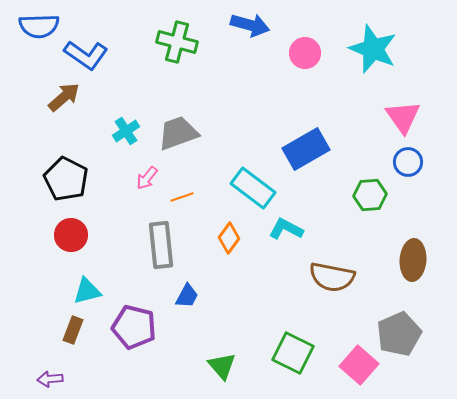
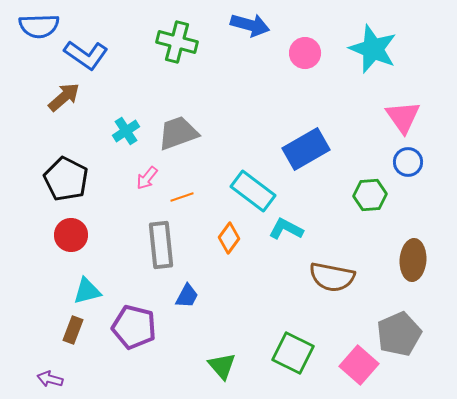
cyan rectangle: moved 3 px down
purple arrow: rotated 20 degrees clockwise
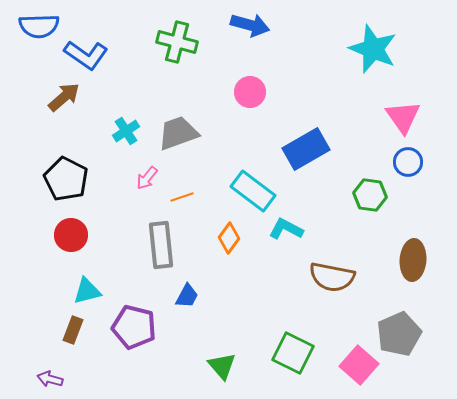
pink circle: moved 55 px left, 39 px down
green hexagon: rotated 12 degrees clockwise
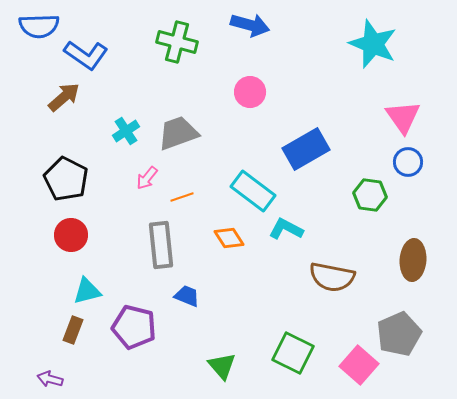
cyan star: moved 5 px up
orange diamond: rotated 68 degrees counterclockwise
blue trapezoid: rotated 96 degrees counterclockwise
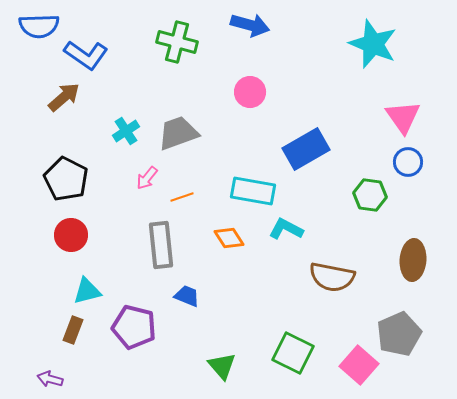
cyan rectangle: rotated 27 degrees counterclockwise
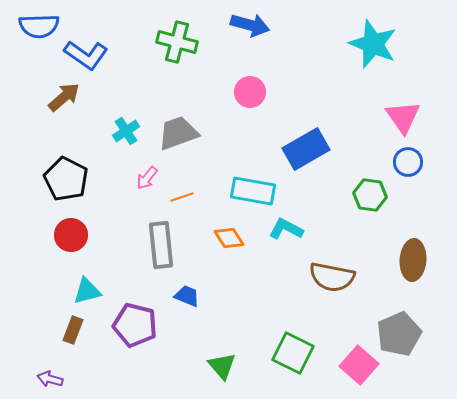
purple pentagon: moved 1 px right, 2 px up
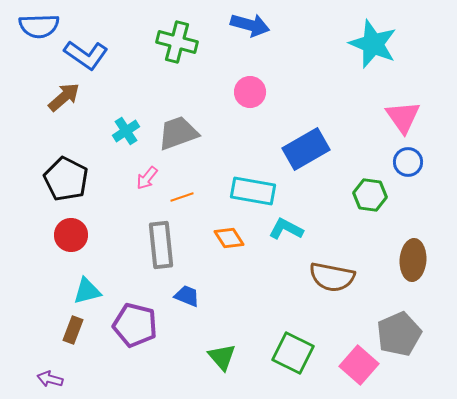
green triangle: moved 9 px up
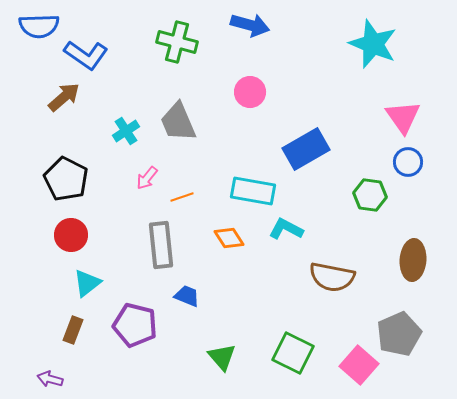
gray trapezoid: moved 11 px up; rotated 93 degrees counterclockwise
cyan triangle: moved 8 px up; rotated 24 degrees counterclockwise
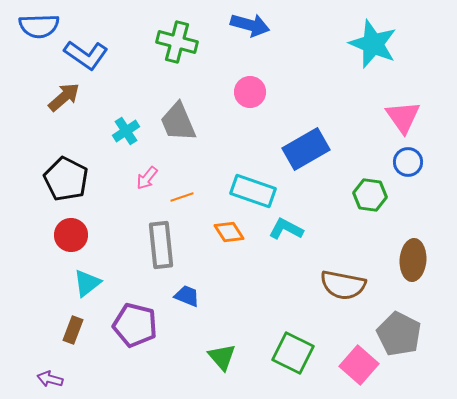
cyan rectangle: rotated 9 degrees clockwise
orange diamond: moved 6 px up
brown semicircle: moved 11 px right, 8 px down
gray pentagon: rotated 21 degrees counterclockwise
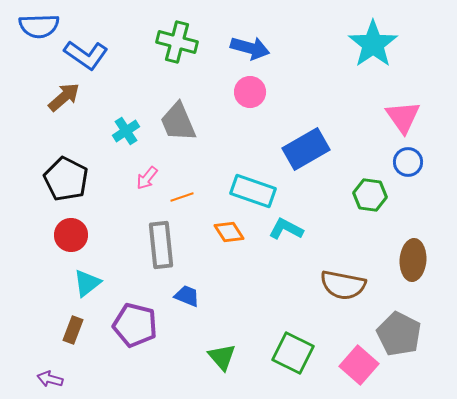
blue arrow: moved 23 px down
cyan star: rotated 15 degrees clockwise
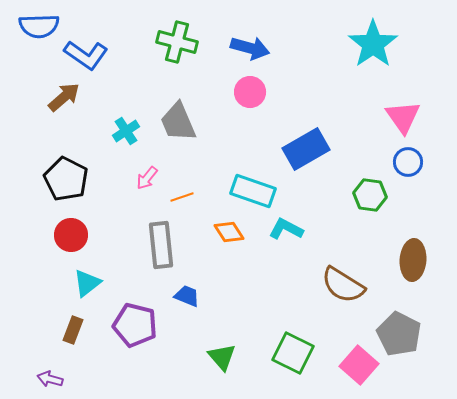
brown semicircle: rotated 21 degrees clockwise
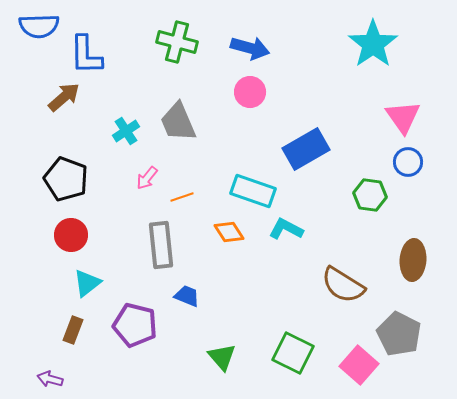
blue L-shape: rotated 54 degrees clockwise
black pentagon: rotated 6 degrees counterclockwise
